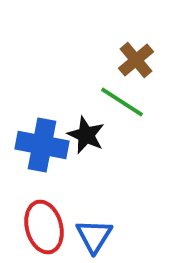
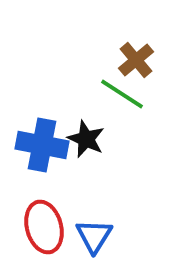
green line: moved 8 px up
black star: moved 4 px down
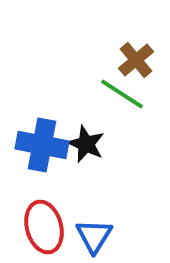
black star: moved 5 px down
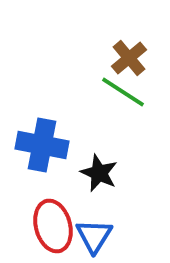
brown cross: moved 7 px left, 2 px up
green line: moved 1 px right, 2 px up
black star: moved 13 px right, 29 px down
red ellipse: moved 9 px right, 1 px up
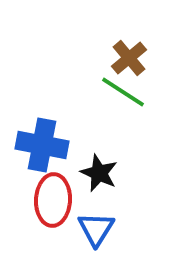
red ellipse: moved 26 px up; rotated 18 degrees clockwise
blue triangle: moved 2 px right, 7 px up
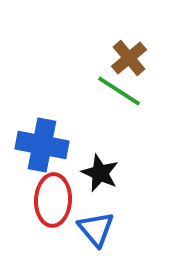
green line: moved 4 px left, 1 px up
black star: moved 1 px right
blue triangle: rotated 12 degrees counterclockwise
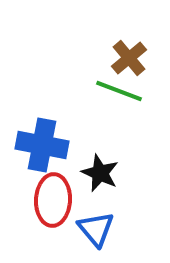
green line: rotated 12 degrees counterclockwise
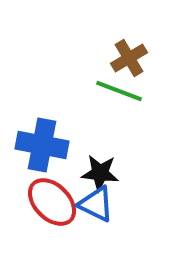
brown cross: rotated 9 degrees clockwise
black star: rotated 18 degrees counterclockwise
red ellipse: moved 1 px left, 2 px down; rotated 48 degrees counterclockwise
blue triangle: moved 25 px up; rotated 24 degrees counterclockwise
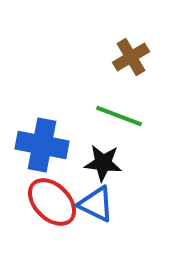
brown cross: moved 2 px right, 1 px up
green line: moved 25 px down
black star: moved 3 px right, 10 px up
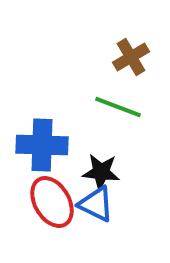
green line: moved 1 px left, 9 px up
blue cross: rotated 9 degrees counterclockwise
black star: moved 2 px left, 9 px down
red ellipse: rotated 15 degrees clockwise
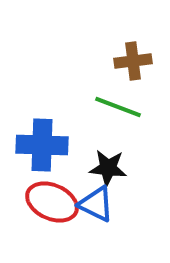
brown cross: moved 2 px right, 4 px down; rotated 24 degrees clockwise
black star: moved 7 px right, 4 px up
red ellipse: rotated 36 degrees counterclockwise
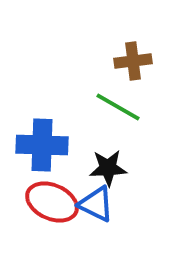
green line: rotated 9 degrees clockwise
black star: rotated 9 degrees counterclockwise
